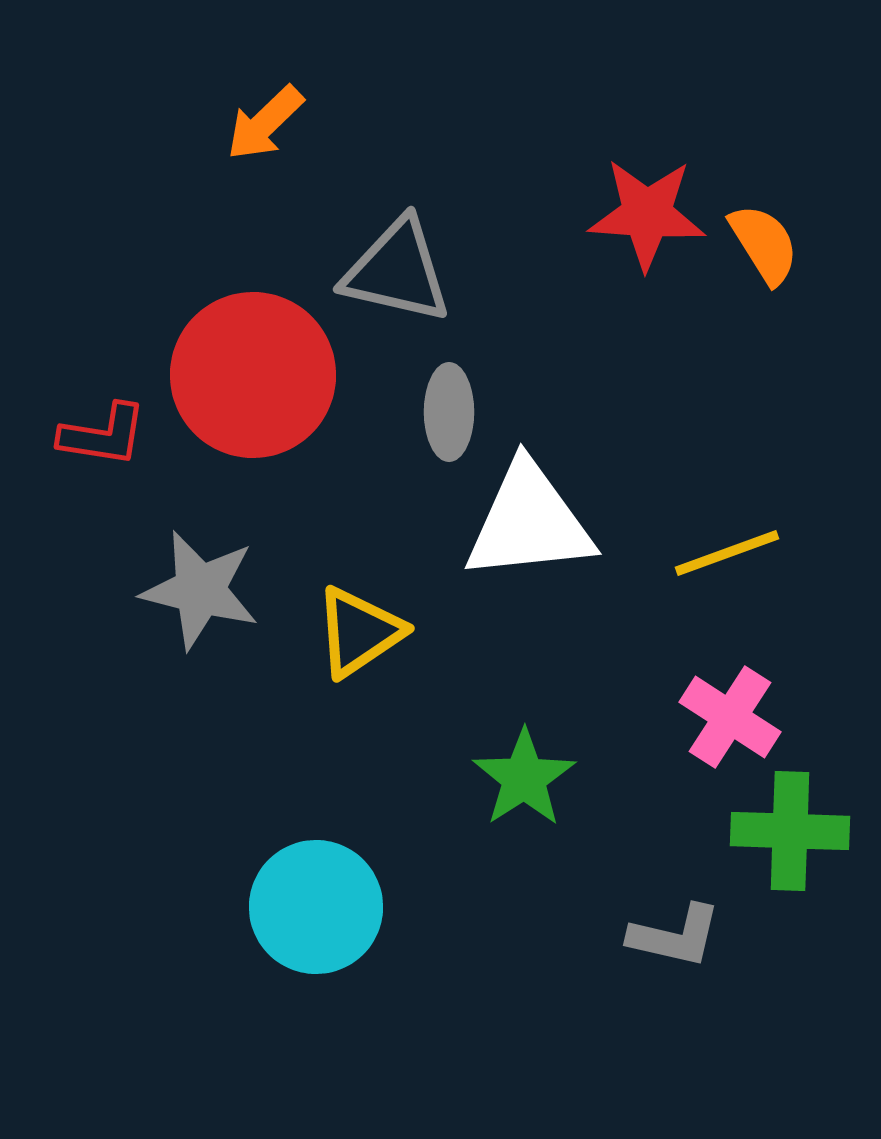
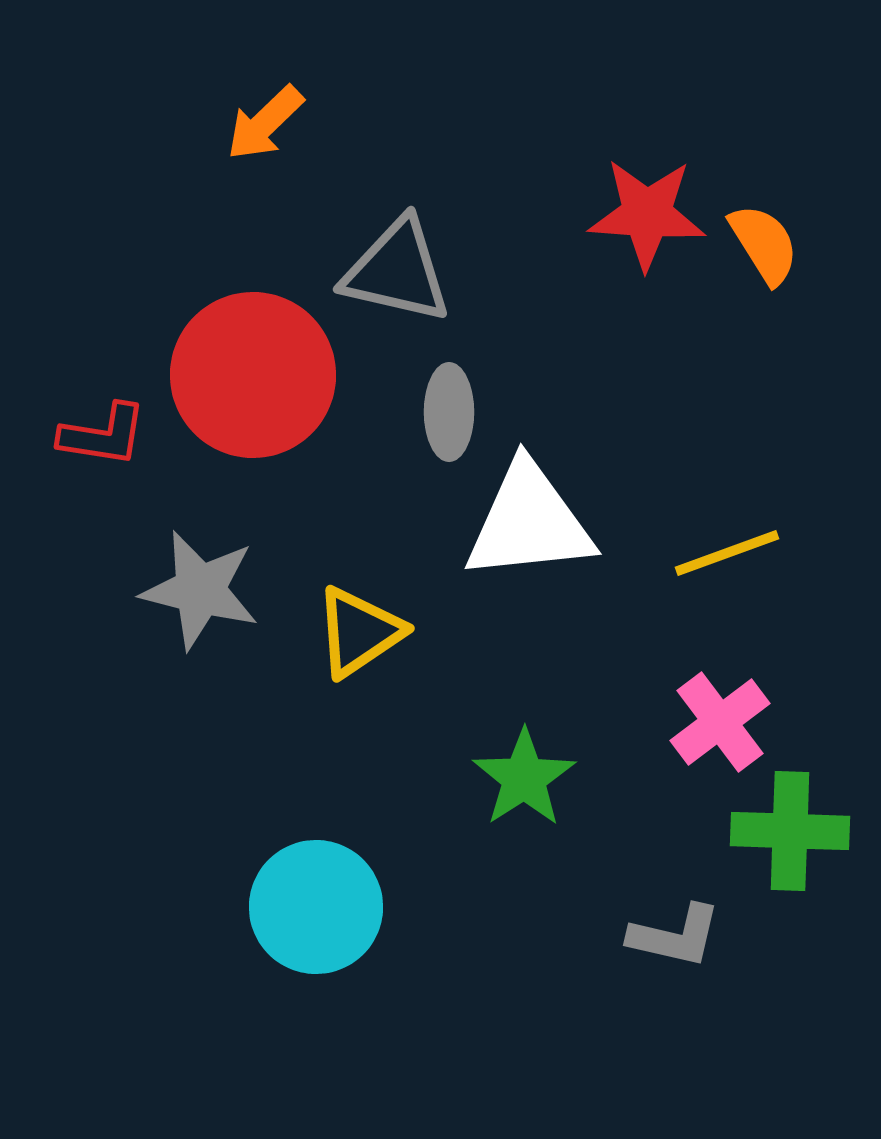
pink cross: moved 10 px left, 5 px down; rotated 20 degrees clockwise
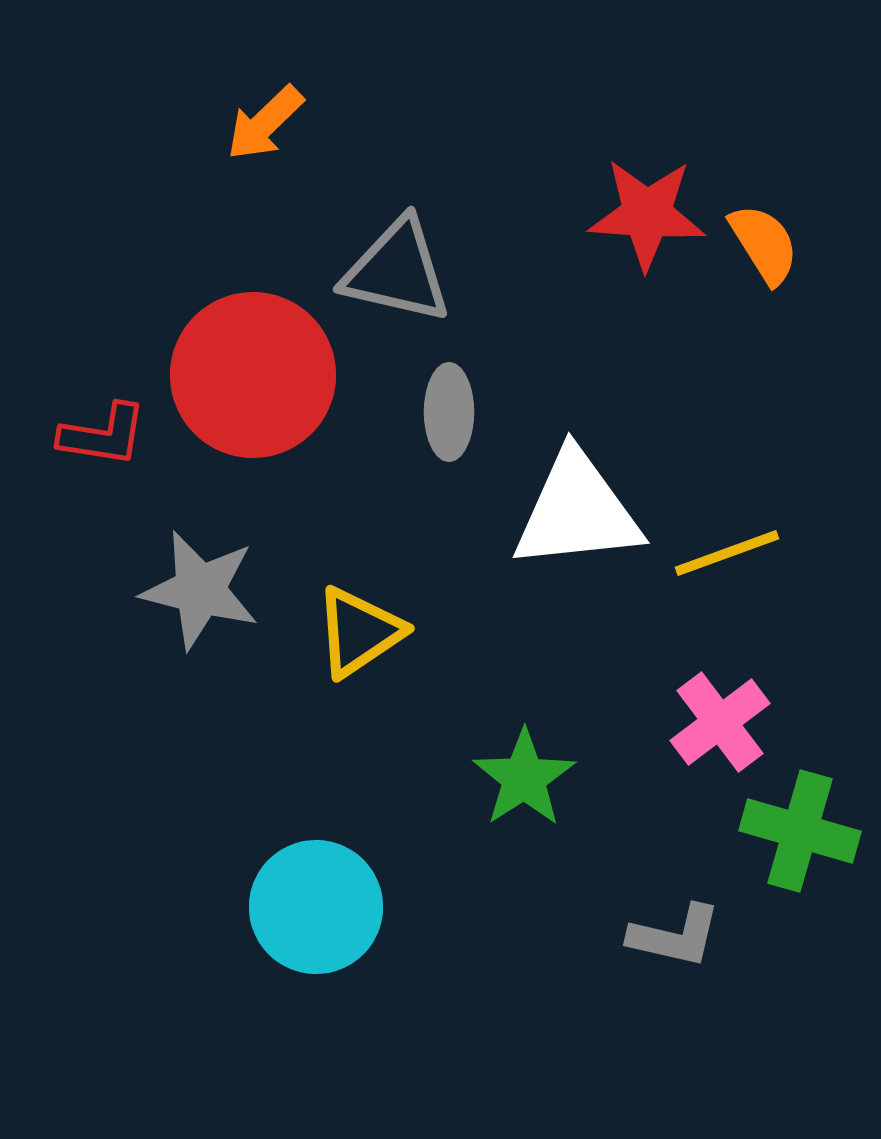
white triangle: moved 48 px right, 11 px up
green cross: moved 10 px right; rotated 14 degrees clockwise
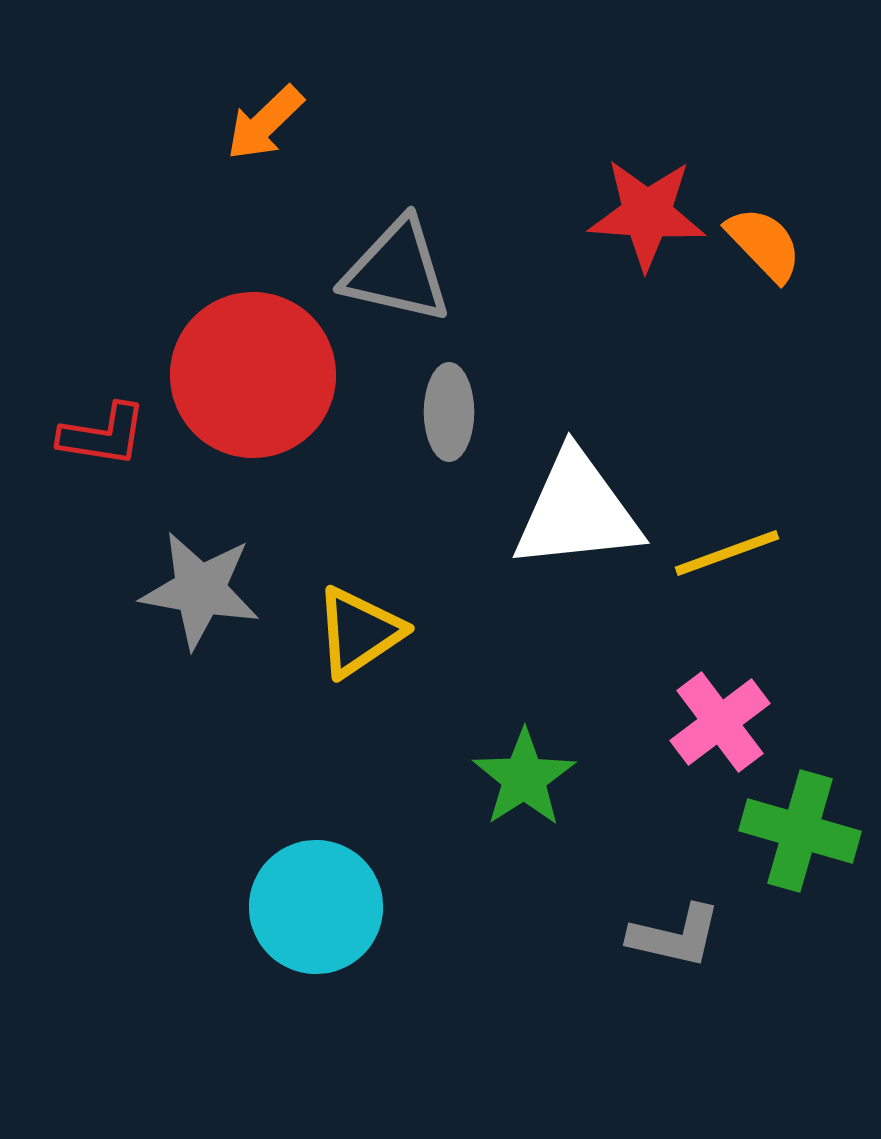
orange semicircle: rotated 12 degrees counterclockwise
gray star: rotated 4 degrees counterclockwise
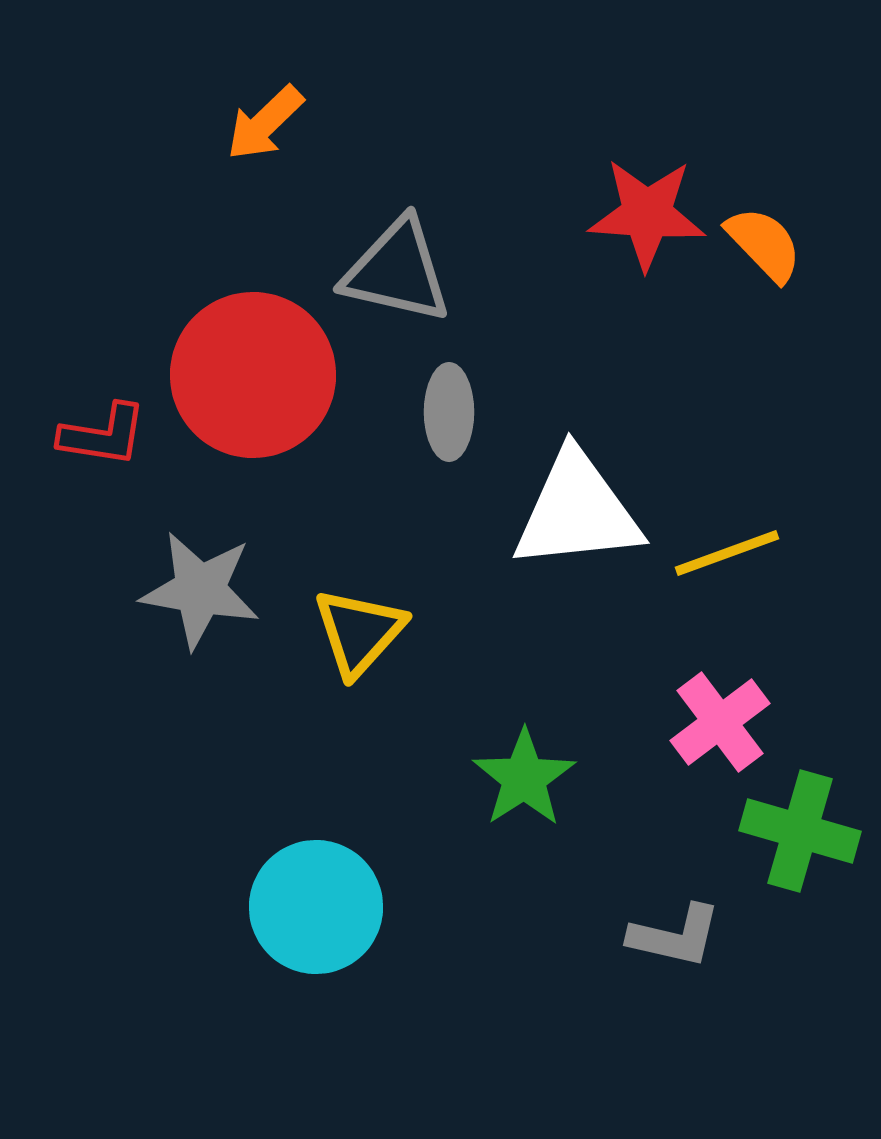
yellow triangle: rotated 14 degrees counterclockwise
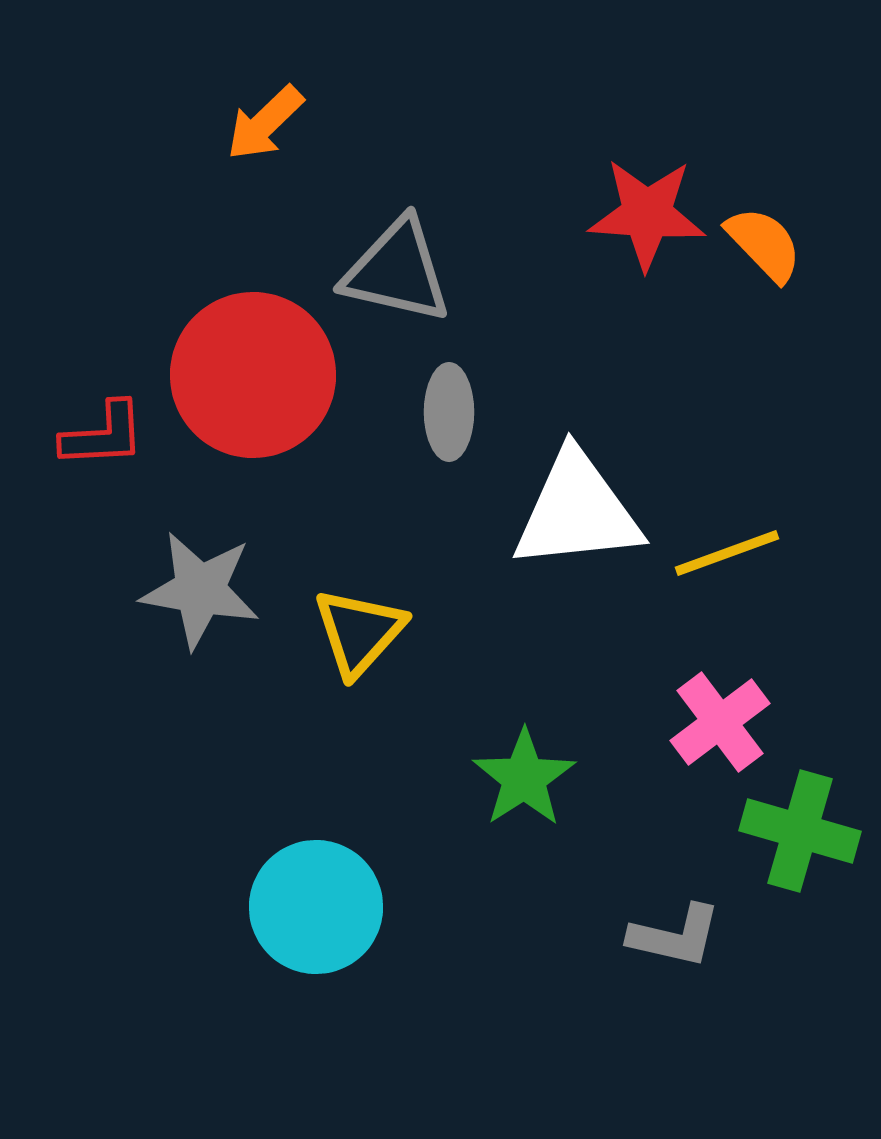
red L-shape: rotated 12 degrees counterclockwise
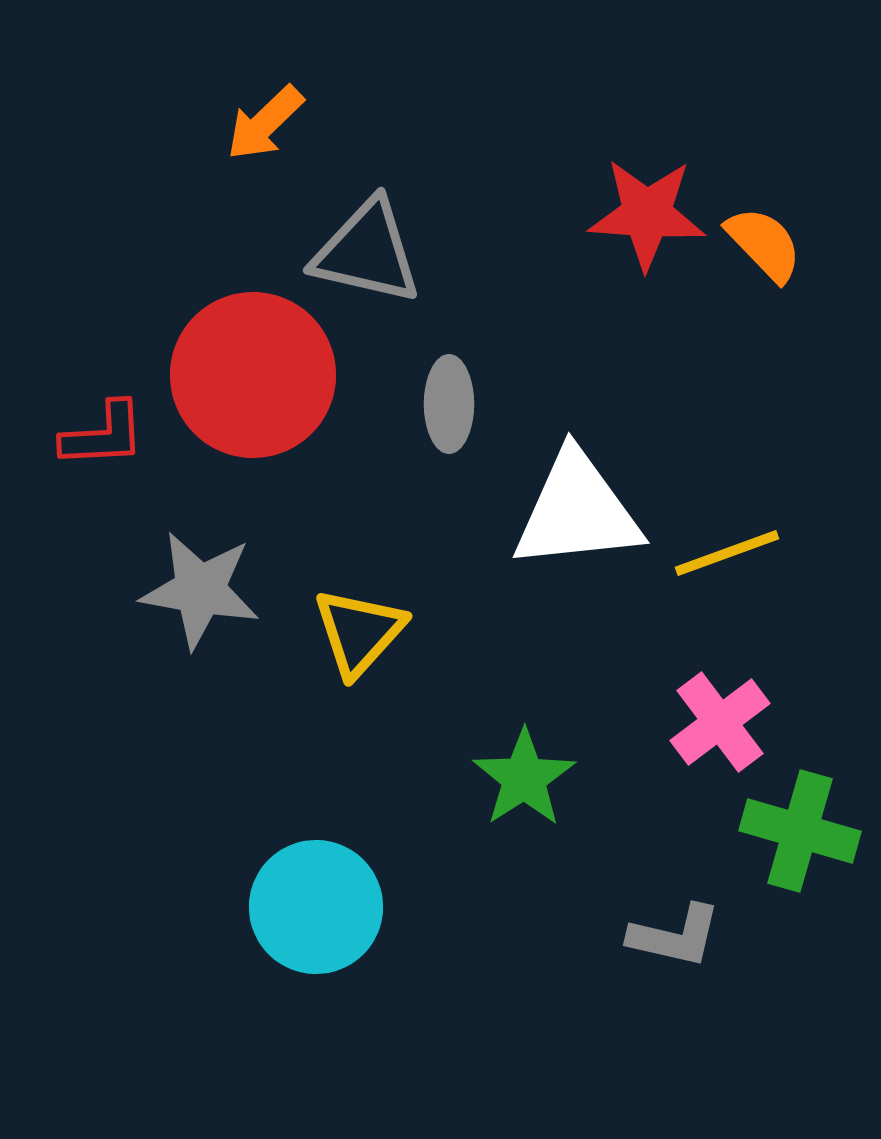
gray triangle: moved 30 px left, 19 px up
gray ellipse: moved 8 px up
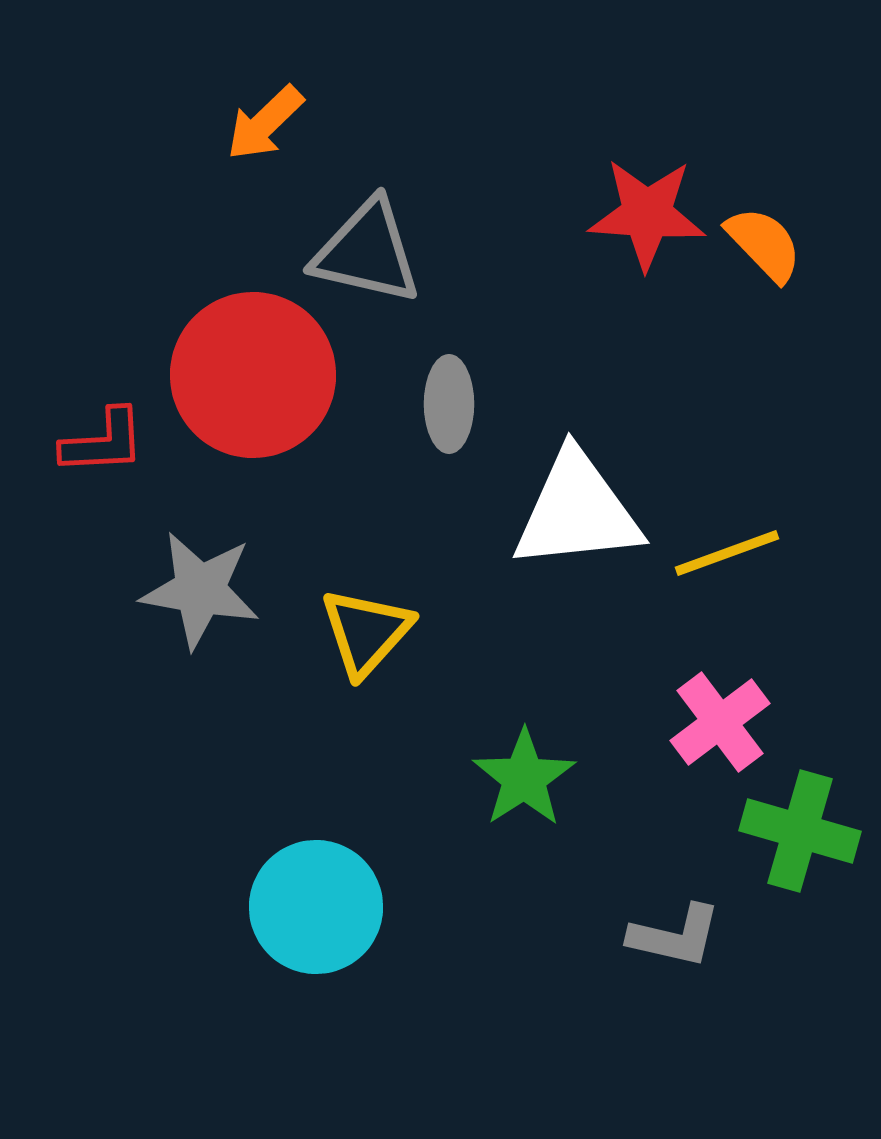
red L-shape: moved 7 px down
yellow triangle: moved 7 px right
